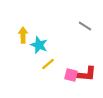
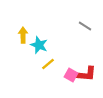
pink square: rotated 16 degrees clockwise
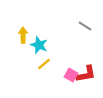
yellow line: moved 4 px left
red L-shape: rotated 15 degrees counterclockwise
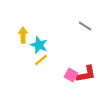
yellow line: moved 3 px left, 4 px up
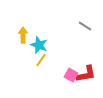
yellow line: rotated 16 degrees counterclockwise
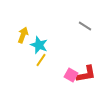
yellow arrow: rotated 21 degrees clockwise
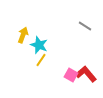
red L-shape: rotated 120 degrees counterclockwise
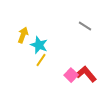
pink square: rotated 16 degrees clockwise
